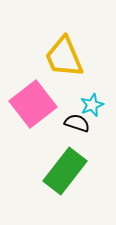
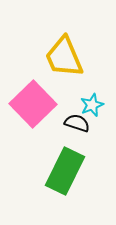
pink square: rotated 6 degrees counterclockwise
green rectangle: rotated 12 degrees counterclockwise
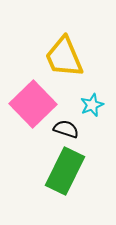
black semicircle: moved 11 px left, 6 px down
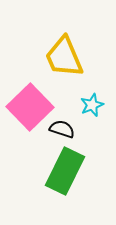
pink square: moved 3 px left, 3 px down
black semicircle: moved 4 px left
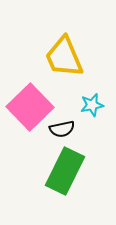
cyan star: rotated 10 degrees clockwise
black semicircle: rotated 150 degrees clockwise
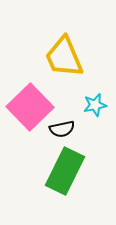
cyan star: moved 3 px right
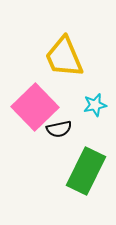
pink square: moved 5 px right
black semicircle: moved 3 px left
green rectangle: moved 21 px right
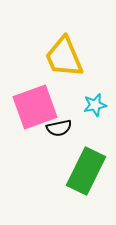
pink square: rotated 24 degrees clockwise
black semicircle: moved 1 px up
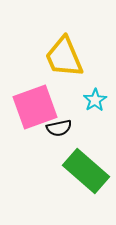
cyan star: moved 5 px up; rotated 20 degrees counterclockwise
green rectangle: rotated 75 degrees counterclockwise
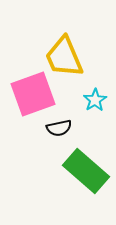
pink square: moved 2 px left, 13 px up
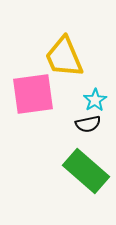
pink square: rotated 12 degrees clockwise
black semicircle: moved 29 px right, 4 px up
